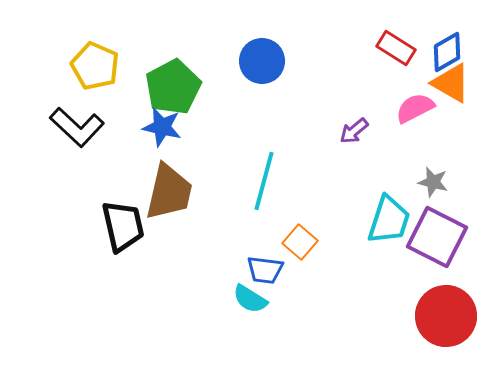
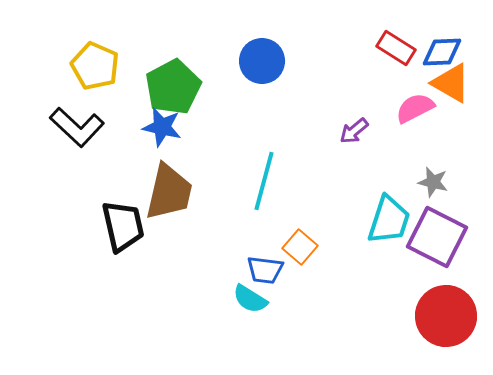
blue diamond: moved 5 px left; rotated 27 degrees clockwise
orange square: moved 5 px down
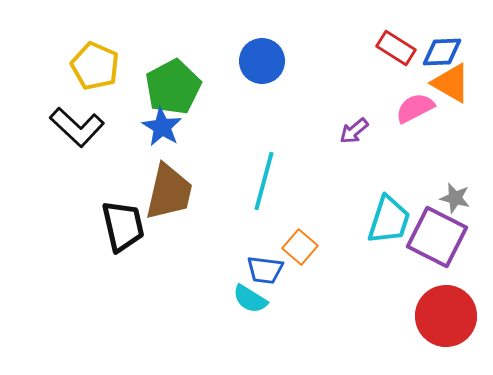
blue star: rotated 18 degrees clockwise
gray star: moved 22 px right, 16 px down
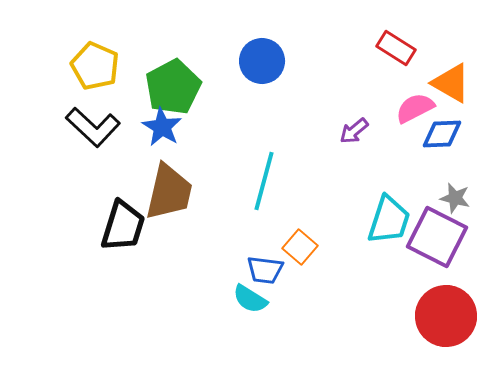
blue diamond: moved 82 px down
black L-shape: moved 16 px right
black trapezoid: rotated 30 degrees clockwise
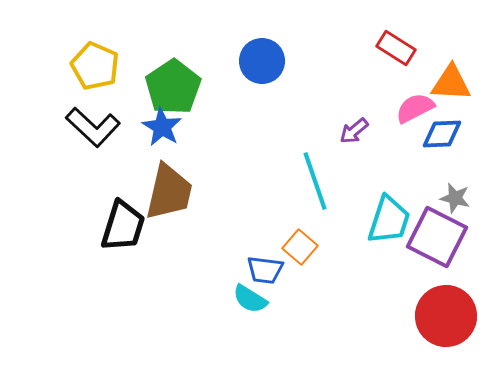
orange triangle: rotated 27 degrees counterclockwise
green pentagon: rotated 6 degrees counterclockwise
cyan line: moved 51 px right; rotated 34 degrees counterclockwise
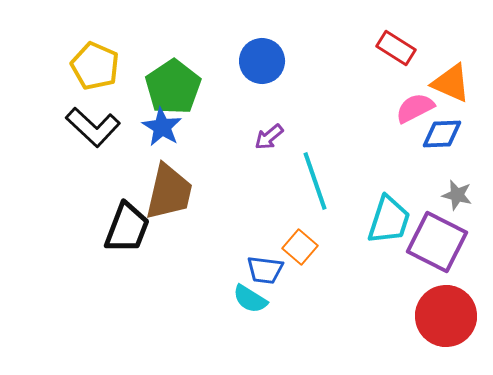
orange triangle: rotated 21 degrees clockwise
purple arrow: moved 85 px left, 6 px down
gray star: moved 2 px right, 3 px up
black trapezoid: moved 4 px right, 2 px down; rotated 4 degrees clockwise
purple square: moved 5 px down
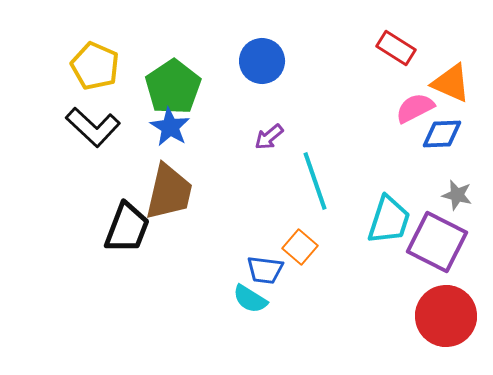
blue star: moved 8 px right
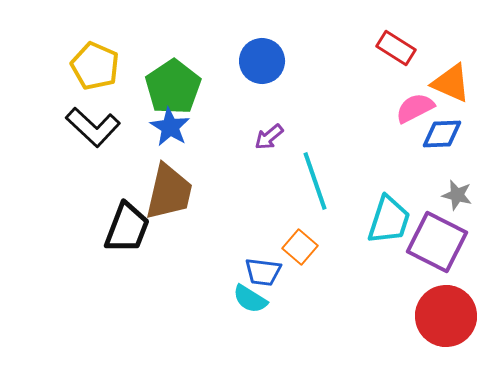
blue trapezoid: moved 2 px left, 2 px down
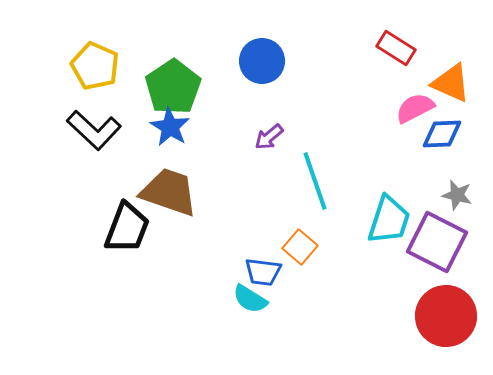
black L-shape: moved 1 px right, 3 px down
brown trapezoid: rotated 84 degrees counterclockwise
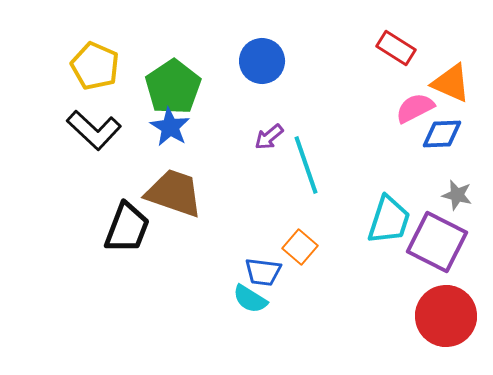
cyan line: moved 9 px left, 16 px up
brown trapezoid: moved 5 px right, 1 px down
